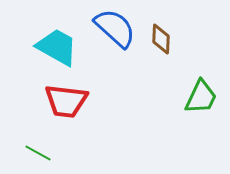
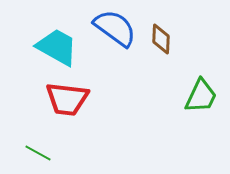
blue semicircle: rotated 6 degrees counterclockwise
green trapezoid: moved 1 px up
red trapezoid: moved 1 px right, 2 px up
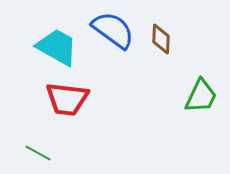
blue semicircle: moved 2 px left, 2 px down
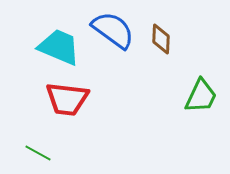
cyan trapezoid: moved 2 px right; rotated 6 degrees counterclockwise
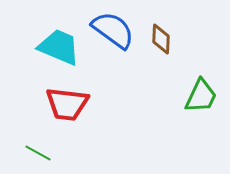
red trapezoid: moved 5 px down
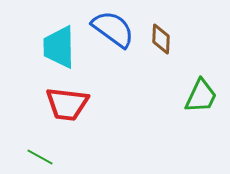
blue semicircle: moved 1 px up
cyan trapezoid: rotated 114 degrees counterclockwise
green line: moved 2 px right, 4 px down
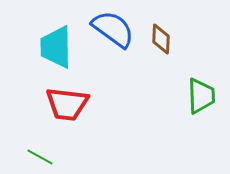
cyan trapezoid: moved 3 px left
green trapezoid: rotated 27 degrees counterclockwise
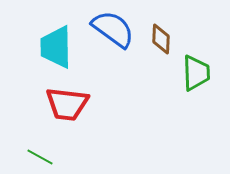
green trapezoid: moved 5 px left, 23 px up
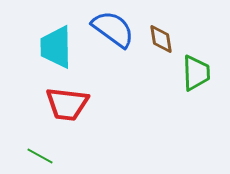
brown diamond: rotated 12 degrees counterclockwise
green line: moved 1 px up
